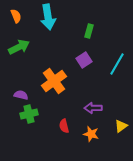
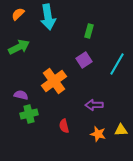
orange semicircle: moved 2 px right, 2 px up; rotated 112 degrees counterclockwise
purple arrow: moved 1 px right, 3 px up
yellow triangle: moved 4 px down; rotated 32 degrees clockwise
orange star: moved 7 px right
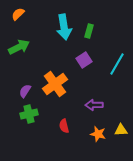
cyan arrow: moved 16 px right, 10 px down
orange cross: moved 1 px right, 3 px down
purple semicircle: moved 4 px right, 4 px up; rotated 72 degrees counterclockwise
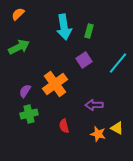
cyan line: moved 1 px right, 1 px up; rotated 10 degrees clockwise
yellow triangle: moved 4 px left, 2 px up; rotated 32 degrees clockwise
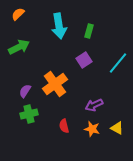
cyan arrow: moved 5 px left, 1 px up
purple arrow: rotated 24 degrees counterclockwise
orange star: moved 6 px left, 5 px up
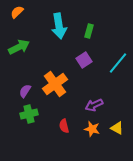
orange semicircle: moved 1 px left, 2 px up
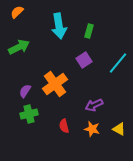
yellow triangle: moved 2 px right, 1 px down
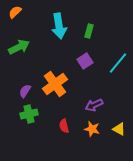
orange semicircle: moved 2 px left
purple square: moved 1 px right, 1 px down
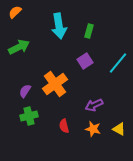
green cross: moved 2 px down
orange star: moved 1 px right
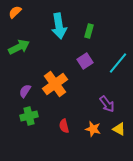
purple arrow: moved 13 px right, 1 px up; rotated 102 degrees counterclockwise
